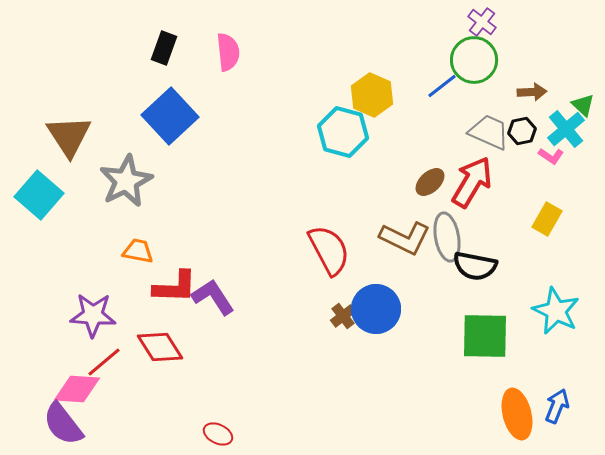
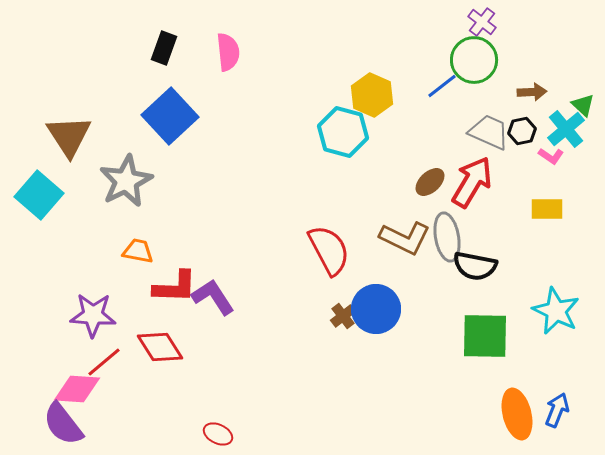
yellow rectangle: moved 10 px up; rotated 60 degrees clockwise
blue arrow: moved 4 px down
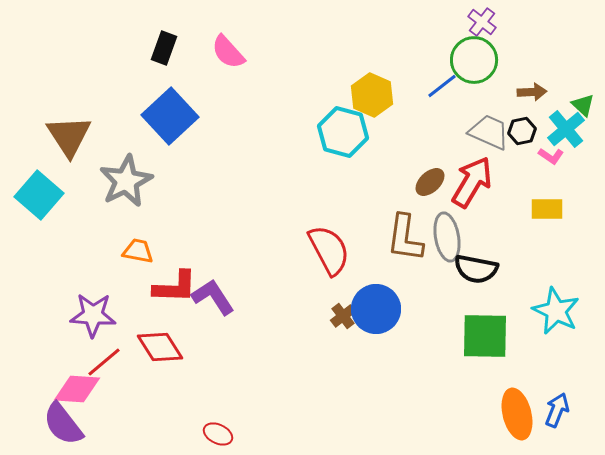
pink semicircle: rotated 144 degrees clockwise
brown L-shape: rotated 72 degrees clockwise
black semicircle: moved 1 px right, 3 px down
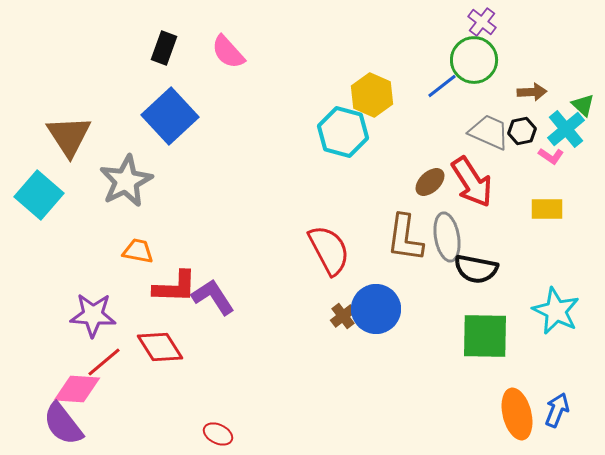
red arrow: rotated 116 degrees clockwise
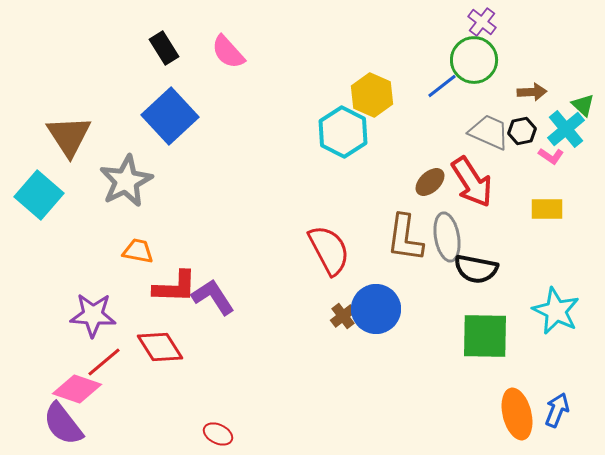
black rectangle: rotated 52 degrees counterclockwise
cyan hexagon: rotated 12 degrees clockwise
pink diamond: rotated 15 degrees clockwise
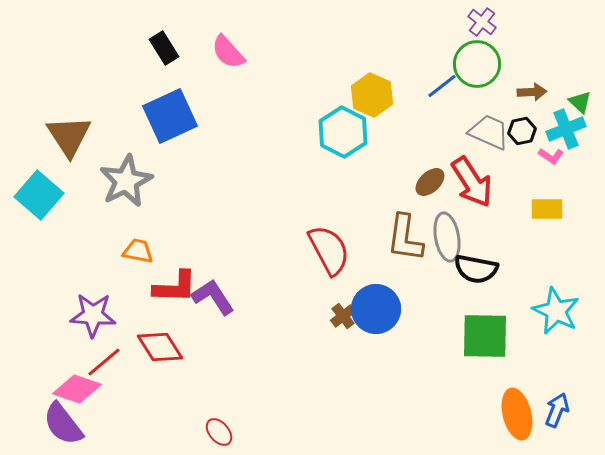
green circle: moved 3 px right, 4 px down
green triangle: moved 3 px left, 3 px up
blue square: rotated 18 degrees clockwise
cyan cross: rotated 18 degrees clockwise
red ellipse: moved 1 px right, 2 px up; rotated 24 degrees clockwise
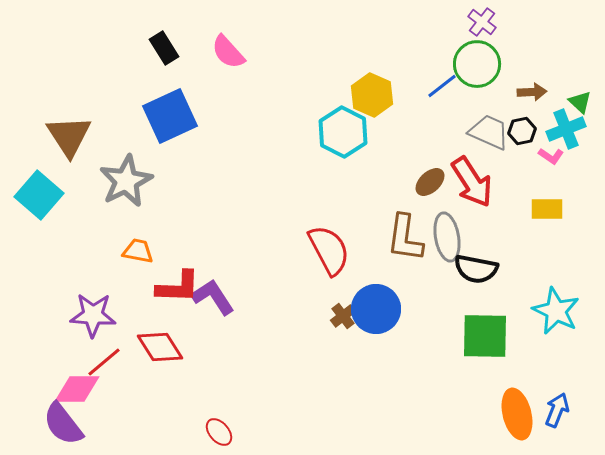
red L-shape: moved 3 px right
pink diamond: rotated 18 degrees counterclockwise
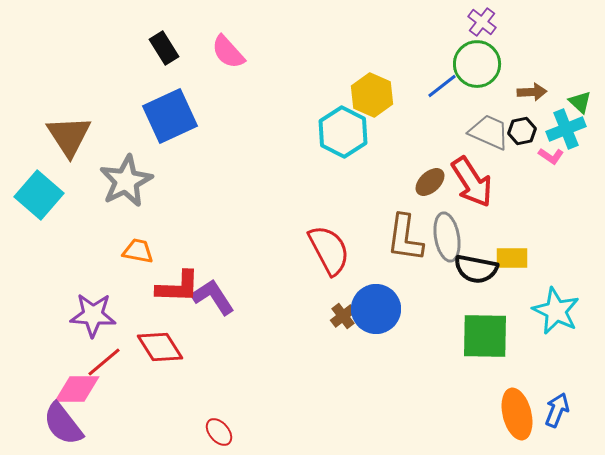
yellow rectangle: moved 35 px left, 49 px down
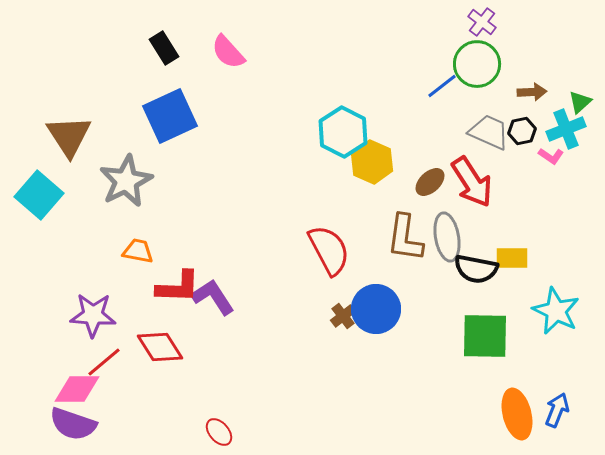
yellow hexagon: moved 67 px down
green triangle: rotated 35 degrees clockwise
purple semicircle: moved 10 px right; rotated 33 degrees counterclockwise
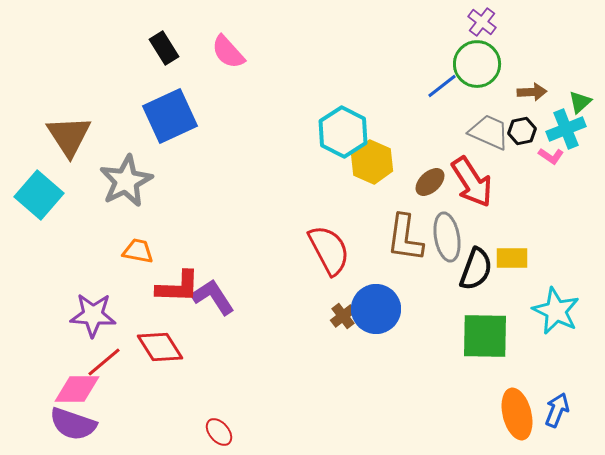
black semicircle: rotated 81 degrees counterclockwise
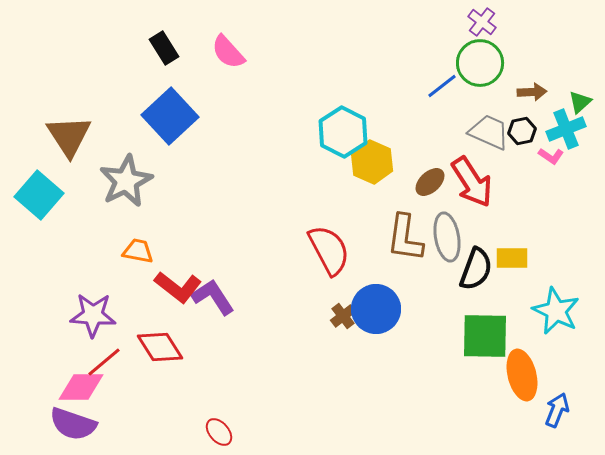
green circle: moved 3 px right, 1 px up
blue square: rotated 18 degrees counterclockwise
red L-shape: rotated 36 degrees clockwise
pink diamond: moved 4 px right, 2 px up
orange ellipse: moved 5 px right, 39 px up
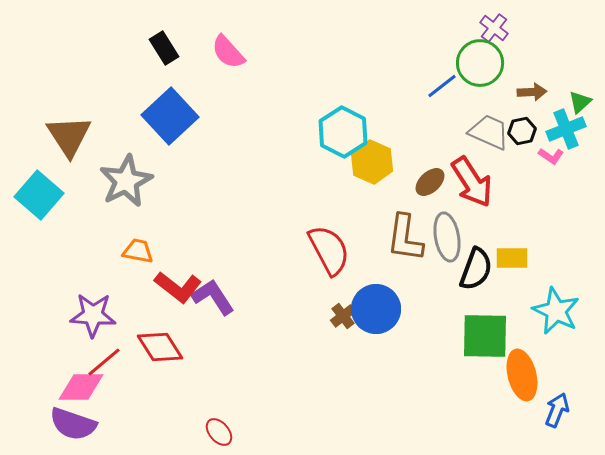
purple cross: moved 12 px right, 6 px down
